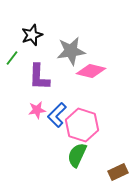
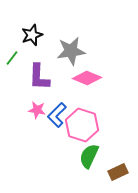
pink diamond: moved 4 px left, 7 px down; rotated 8 degrees clockwise
pink star: rotated 18 degrees clockwise
green semicircle: moved 12 px right, 1 px down
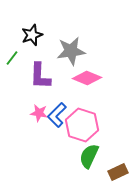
purple L-shape: moved 1 px right, 1 px up
pink star: moved 2 px right, 3 px down
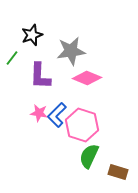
brown rectangle: rotated 42 degrees clockwise
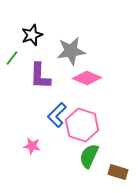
pink star: moved 7 px left, 33 px down
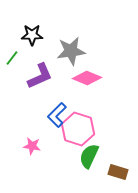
black star: rotated 20 degrees clockwise
purple L-shape: rotated 116 degrees counterclockwise
pink hexagon: moved 4 px left, 4 px down
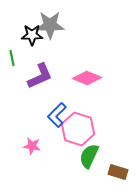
gray star: moved 21 px left, 26 px up; rotated 8 degrees clockwise
green line: rotated 49 degrees counterclockwise
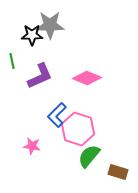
green line: moved 3 px down
green semicircle: rotated 15 degrees clockwise
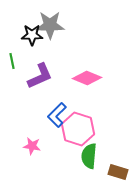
green semicircle: rotated 35 degrees counterclockwise
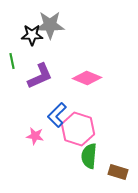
pink star: moved 3 px right, 10 px up
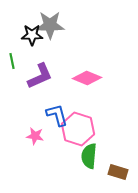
blue L-shape: rotated 120 degrees clockwise
